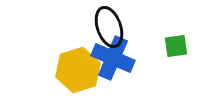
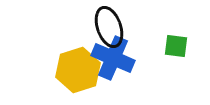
green square: rotated 15 degrees clockwise
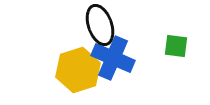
black ellipse: moved 9 px left, 2 px up
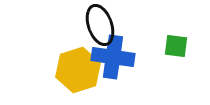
blue cross: moved 1 px up; rotated 15 degrees counterclockwise
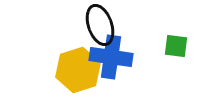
blue cross: moved 2 px left
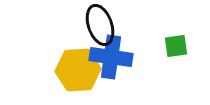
green square: rotated 15 degrees counterclockwise
yellow hexagon: rotated 15 degrees clockwise
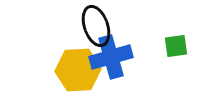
black ellipse: moved 4 px left, 1 px down
blue cross: rotated 24 degrees counterclockwise
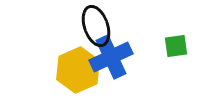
blue cross: rotated 9 degrees counterclockwise
yellow hexagon: rotated 21 degrees counterclockwise
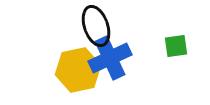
blue cross: moved 1 px left, 1 px down
yellow hexagon: rotated 12 degrees clockwise
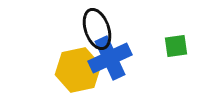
black ellipse: moved 1 px right, 3 px down
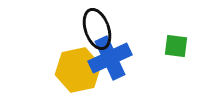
green square: rotated 15 degrees clockwise
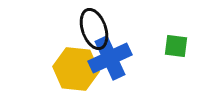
black ellipse: moved 3 px left
yellow hexagon: moved 2 px left, 1 px up; rotated 18 degrees clockwise
